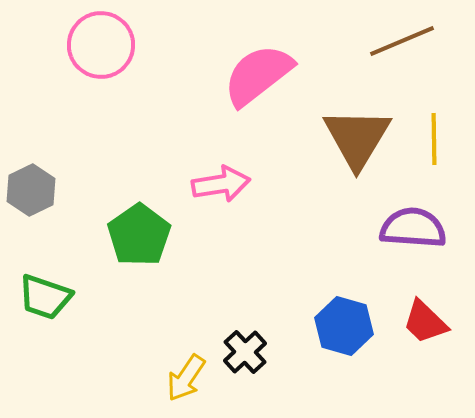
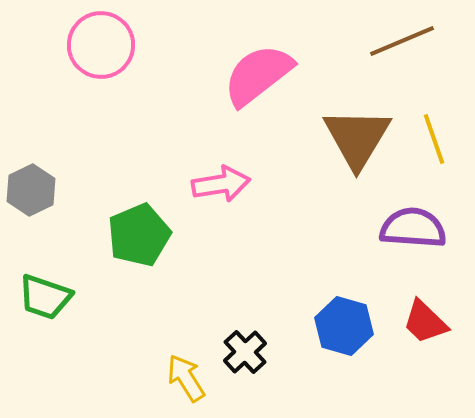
yellow line: rotated 18 degrees counterclockwise
green pentagon: rotated 12 degrees clockwise
yellow arrow: rotated 114 degrees clockwise
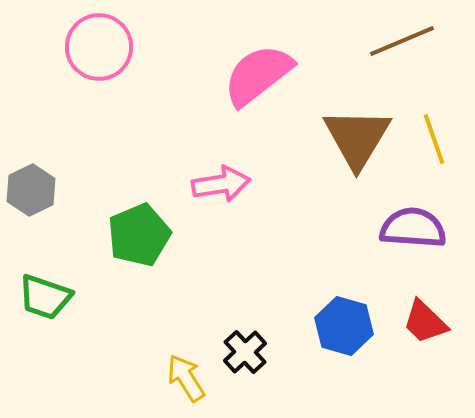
pink circle: moved 2 px left, 2 px down
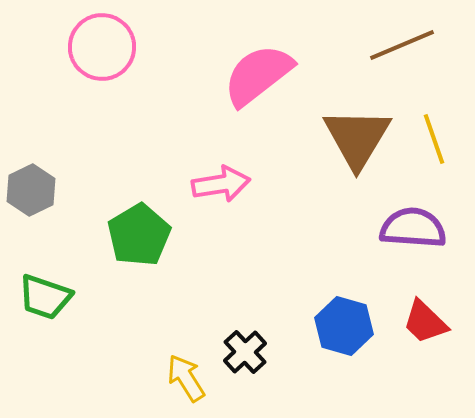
brown line: moved 4 px down
pink circle: moved 3 px right
green pentagon: rotated 8 degrees counterclockwise
